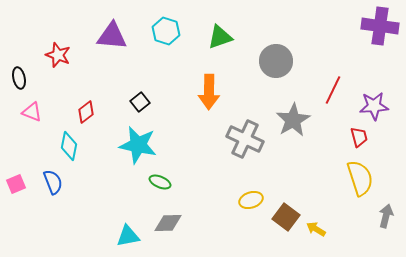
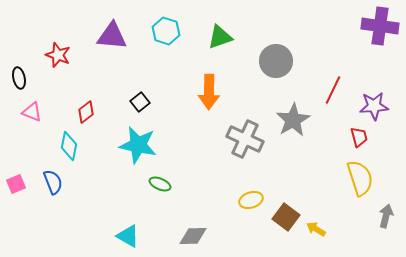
green ellipse: moved 2 px down
gray diamond: moved 25 px right, 13 px down
cyan triangle: rotated 40 degrees clockwise
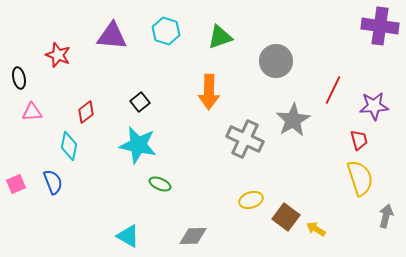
pink triangle: rotated 25 degrees counterclockwise
red trapezoid: moved 3 px down
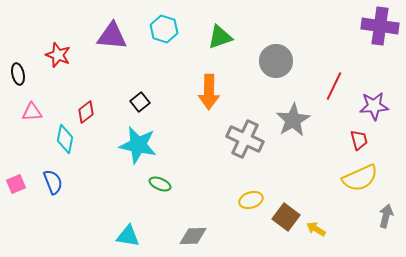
cyan hexagon: moved 2 px left, 2 px up
black ellipse: moved 1 px left, 4 px up
red line: moved 1 px right, 4 px up
cyan diamond: moved 4 px left, 7 px up
yellow semicircle: rotated 84 degrees clockwise
cyan triangle: rotated 20 degrees counterclockwise
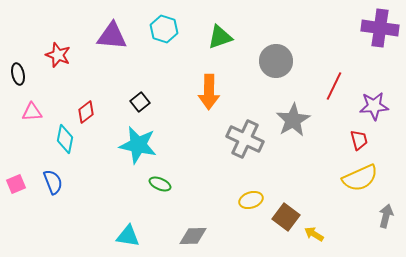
purple cross: moved 2 px down
yellow arrow: moved 2 px left, 5 px down
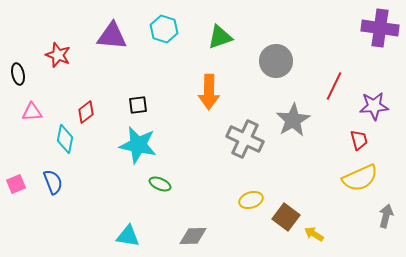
black square: moved 2 px left, 3 px down; rotated 30 degrees clockwise
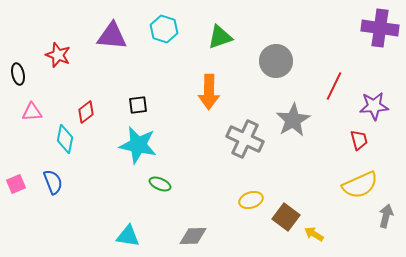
yellow semicircle: moved 7 px down
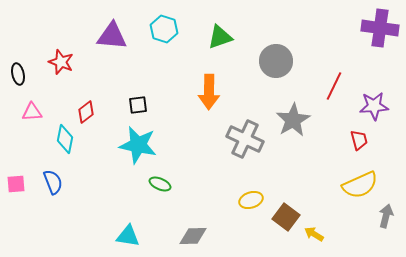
red star: moved 3 px right, 7 px down
pink square: rotated 18 degrees clockwise
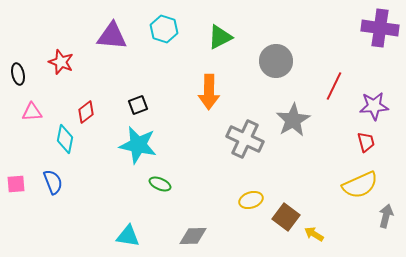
green triangle: rotated 8 degrees counterclockwise
black square: rotated 12 degrees counterclockwise
red trapezoid: moved 7 px right, 2 px down
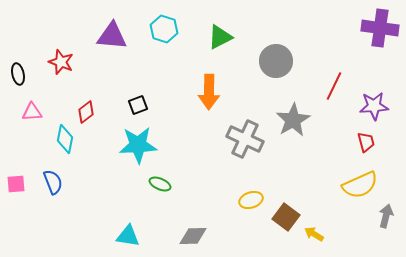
cyan star: rotated 15 degrees counterclockwise
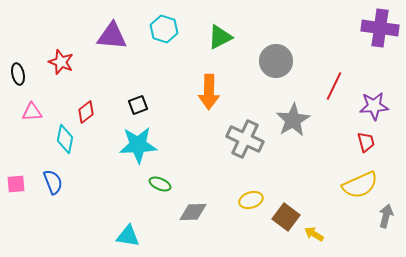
gray diamond: moved 24 px up
